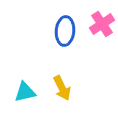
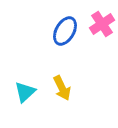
blue ellipse: rotated 24 degrees clockwise
cyan triangle: rotated 30 degrees counterclockwise
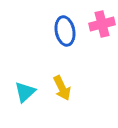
pink cross: rotated 20 degrees clockwise
blue ellipse: rotated 40 degrees counterclockwise
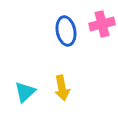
blue ellipse: moved 1 px right
yellow arrow: rotated 15 degrees clockwise
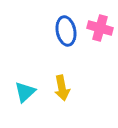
pink cross: moved 2 px left, 4 px down; rotated 30 degrees clockwise
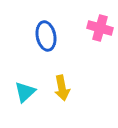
blue ellipse: moved 20 px left, 5 px down
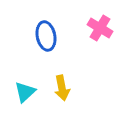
pink cross: rotated 15 degrees clockwise
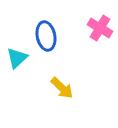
yellow arrow: rotated 35 degrees counterclockwise
cyan triangle: moved 8 px left, 34 px up
